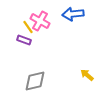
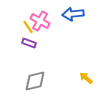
purple rectangle: moved 5 px right, 3 px down
yellow arrow: moved 1 px left, 3 px down
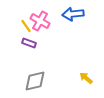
yellow line: moved 2 px left, 1 px up
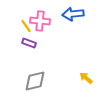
pink cross: rotated 24 degrees counterclockwise
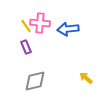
blue arrow: moved 5 px left, 15 px down
pink cross: moved 2 px down
purple rectangle: moved 3 px left, 4 px down; rotated 48 degrees clockwise
